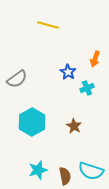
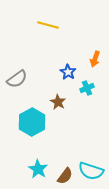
brown star: moved 16 px left, 24 px up
cyan star: moved 1 px up; rotated 24 degrees counterclockwise
brown semicircle: rotated 48 degrees clockwise
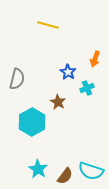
gray semicircle: rotated 40 degrees counterclockwise
